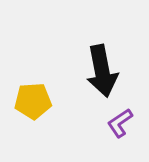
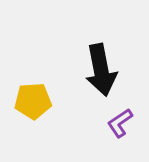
black arrow: moved 1 px left, 1 px up
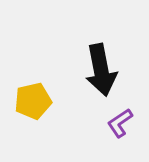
yellow pentagon: rotated 9 degrees counterclockwise
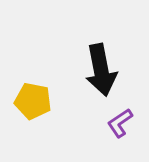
yellow pentagon: rotated 24 degrees clockwise
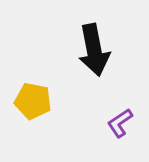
black arrow: moved 7 px left, 20 px up
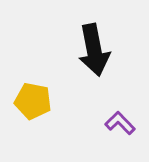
purple L-shape: rotated 80 degrees clockwise
